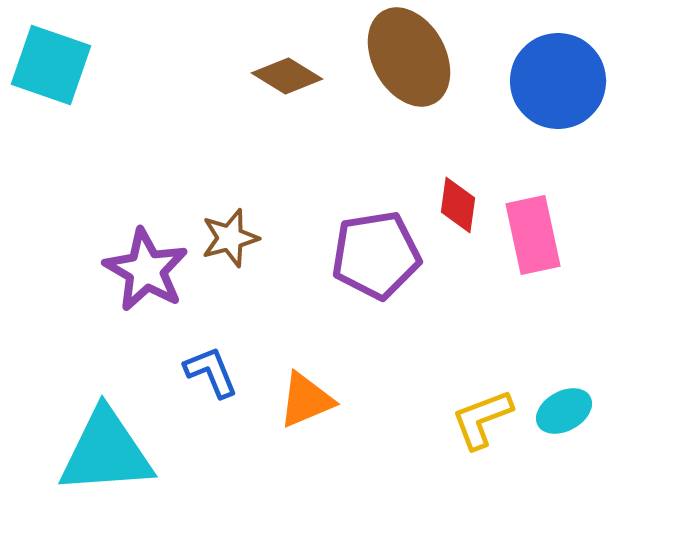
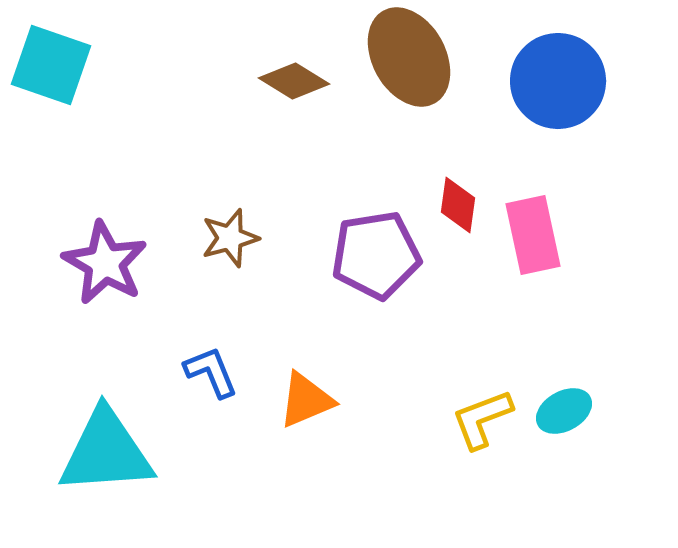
brown diamond: moved 7 px right, 5 px down
purple star: moved 41 px left, 7 px up
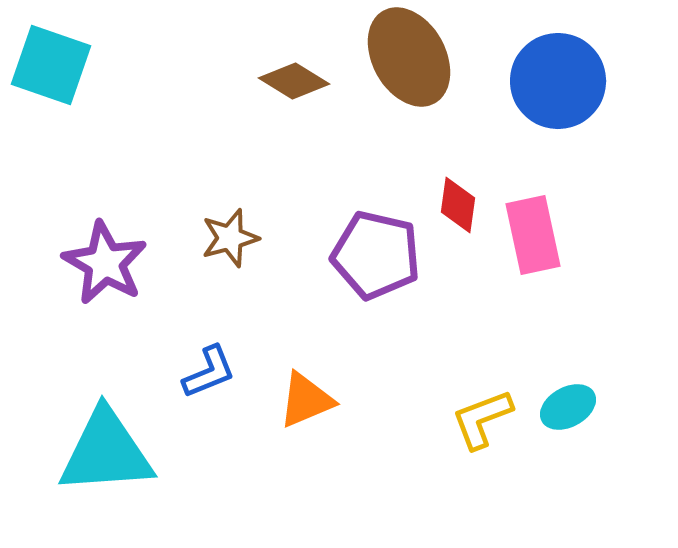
purple pentagon: rotated 22 degrees clockwise
blue L-shape: moved 2 px left; rotated 90 degrees clockwise
cyan ellipse: moved 4 px right, 4 px up
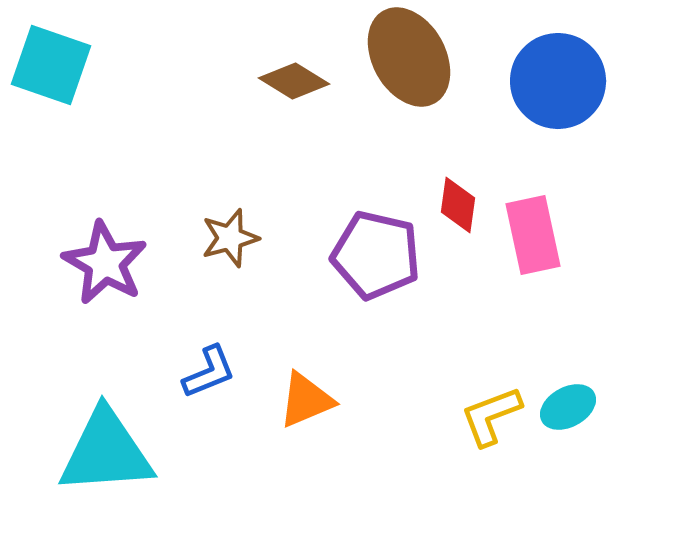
yellow L-shape: moved 9 px right, 3 px up
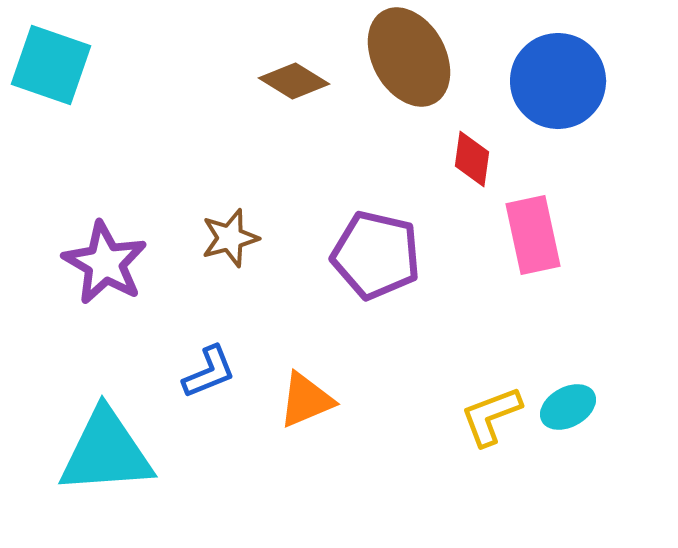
red diamond: moved 14 px right, 46 px up
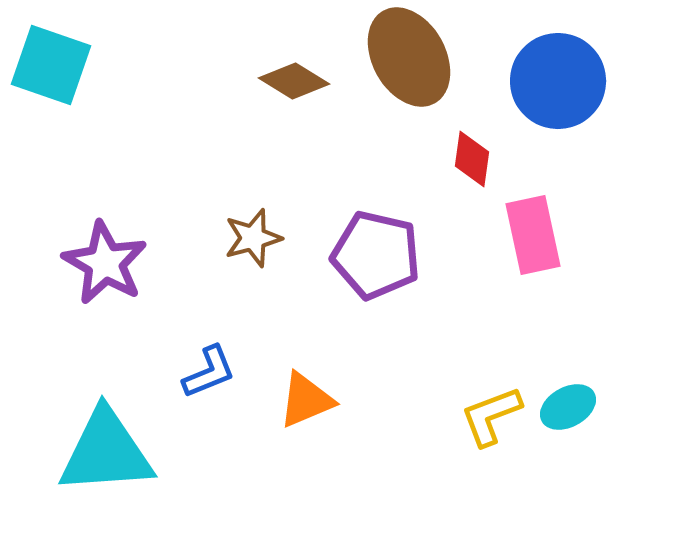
brown star: moved 23 px right
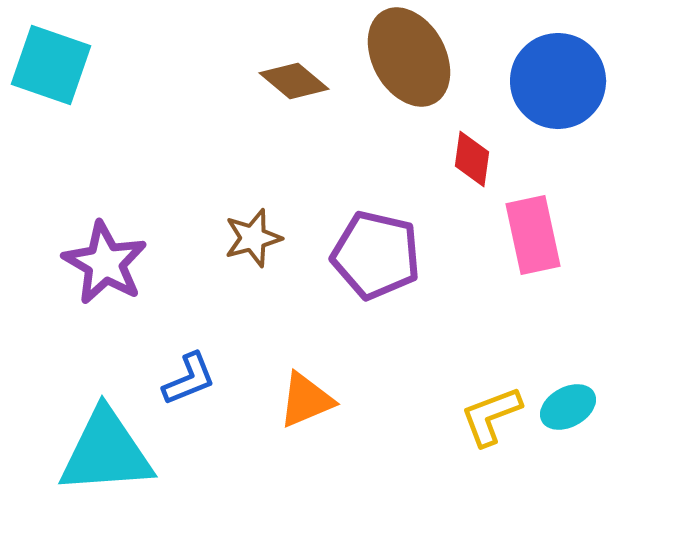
brown diamond: rotated 8 degrees clockwise
blue L-shape: moved 20 px left, 7 px down
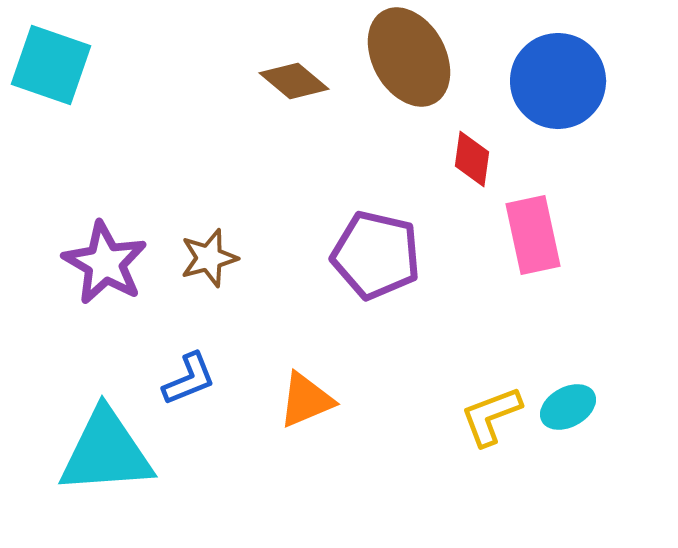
brown star: moved 44 px left, 20 px down
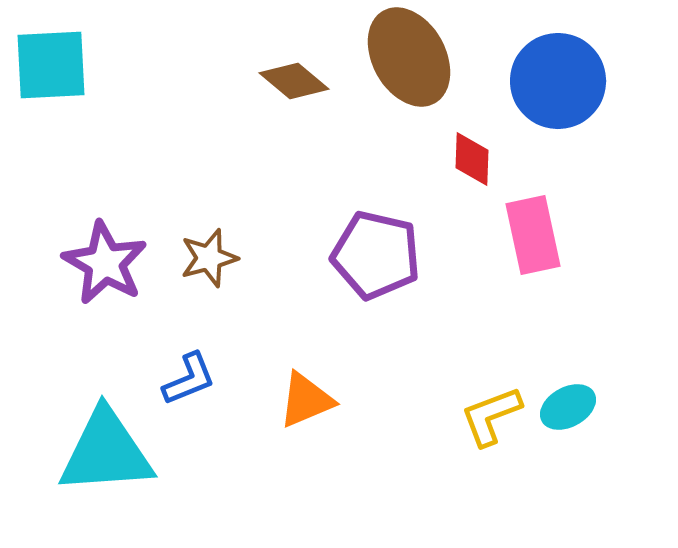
cyan square: rotated 22 degrees counterclockwise
red diamond: rotated 6 degrees counterclockwise
